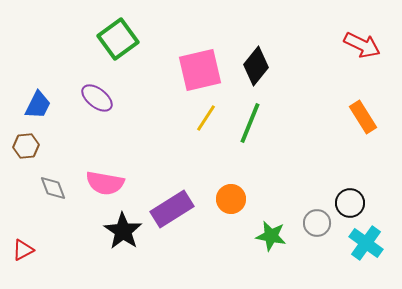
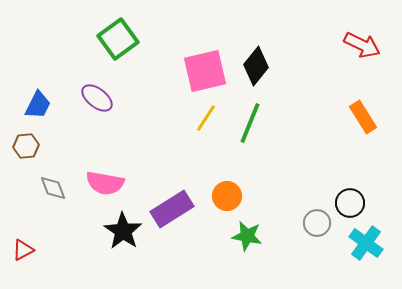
pink square: moved 5 px right, 1 px down
orange circle: moved 4 px left, 3 px up
green star: moved 24 px left
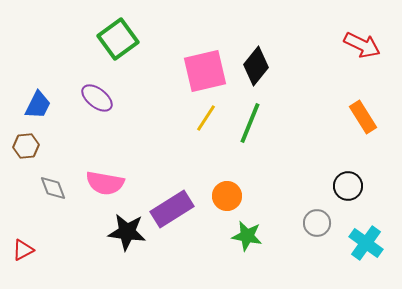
black circle: moved 2 px left, 17 px up
black star: moved 4 px right, 1 px down; rotated 27 degrees counterclockwise
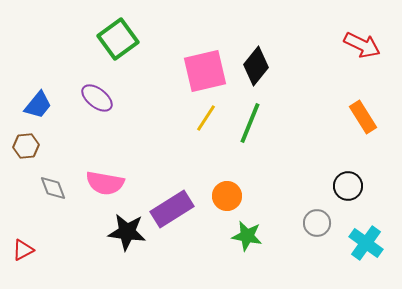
blue trapezoid: rotated 12 degrees clockwise
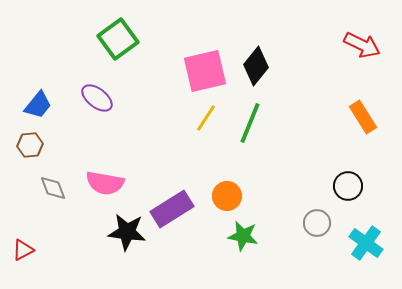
brown hexagon: moved 4 px right, 1 px up
green star: moved 4 px left
